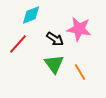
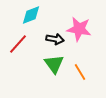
black arrow: rotated 24 degrees counterclockwise
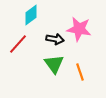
cyan diamond: rotated 15 degrees counterclockwise
orange line: rotated 12 degrees clockwise
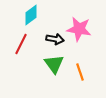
red line: moved 3 px right; rotated 15 degrees counterclockwise
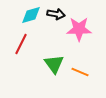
cyan diamond: rotated 20 degrees clockwise
pink star: rotated 10 degrees counterclockwise
black arrow: moved 1 px right, 25 px up
orange line: rotated 48 degrees counterclockwise
